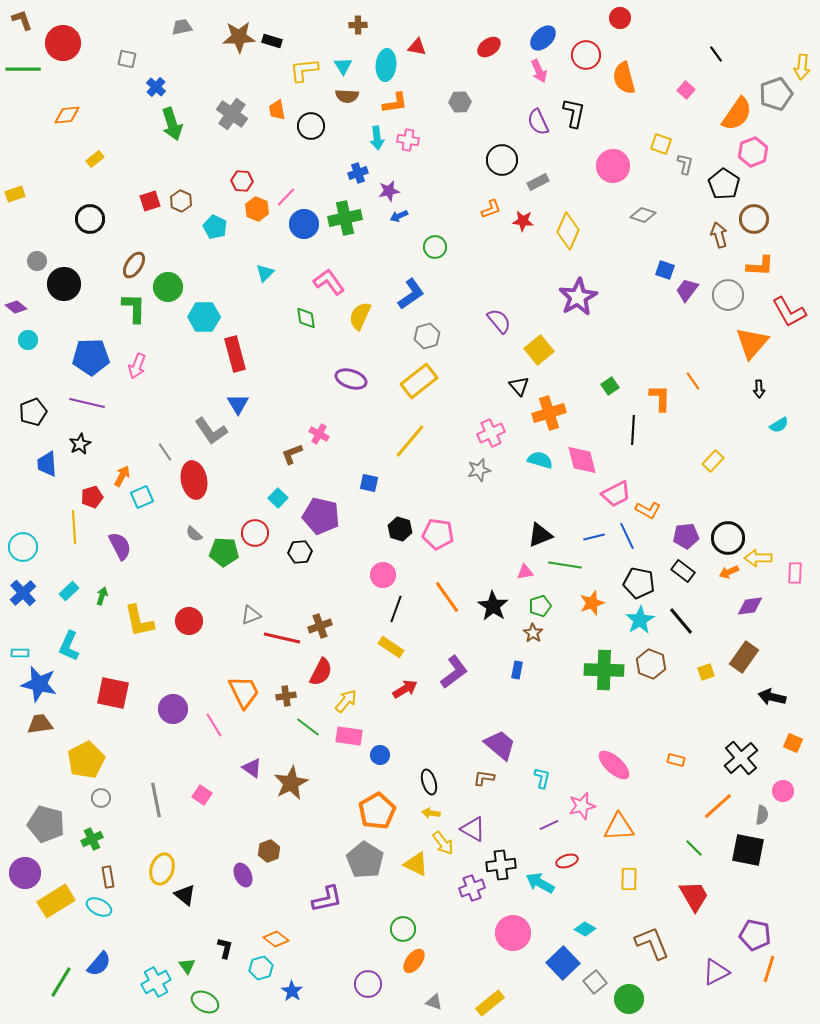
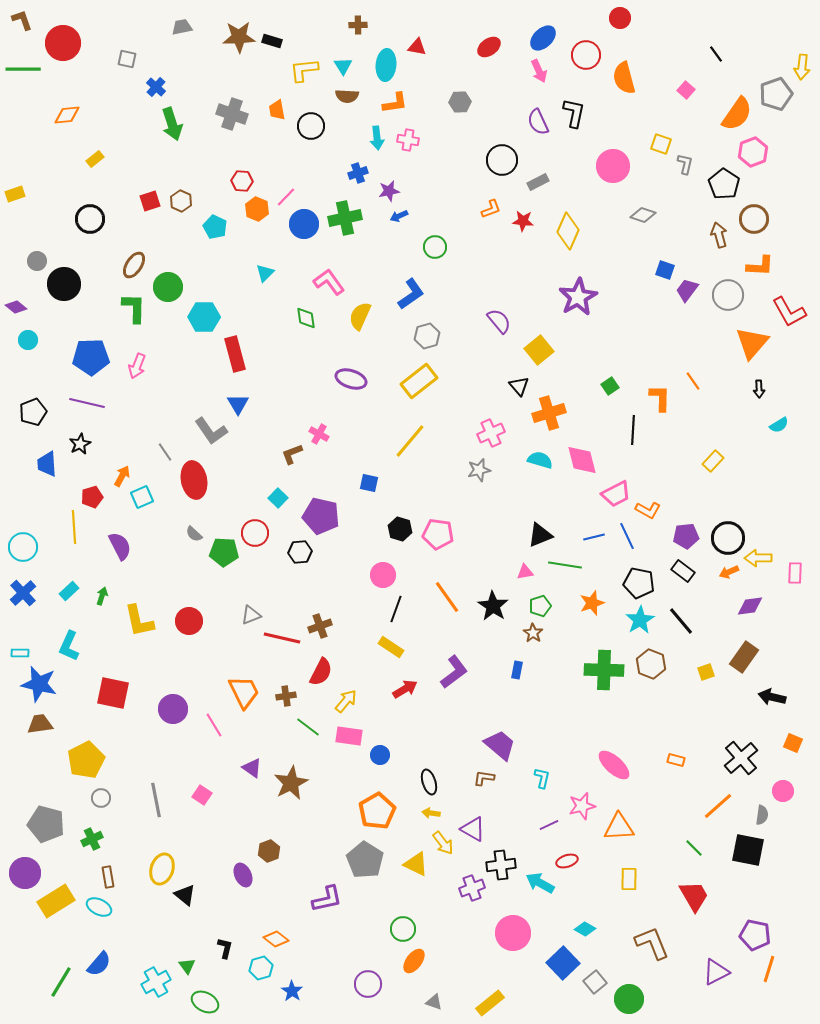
gray cross at (232, 114): rotated 16 degrees counterclockwise
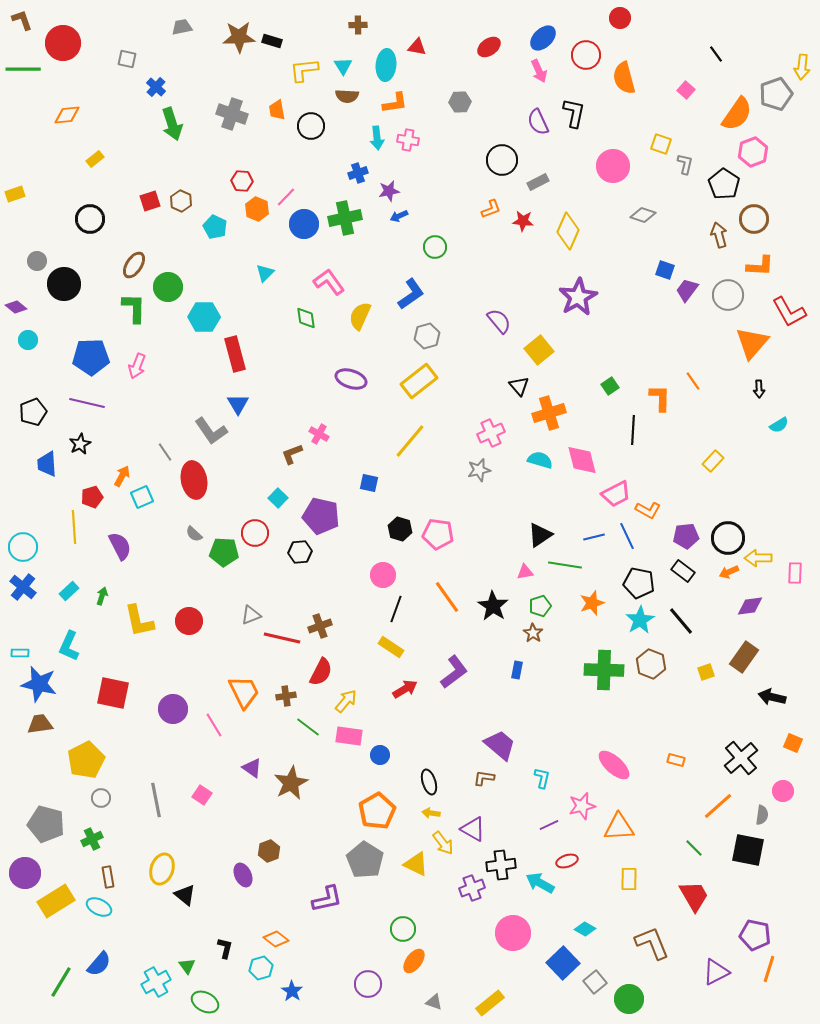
black triangle at (540, 535): rotated 12 degrees counterclockwise
blue cross at (23, 593): moved 6 px up; rotated 8 degrees counterclockwise
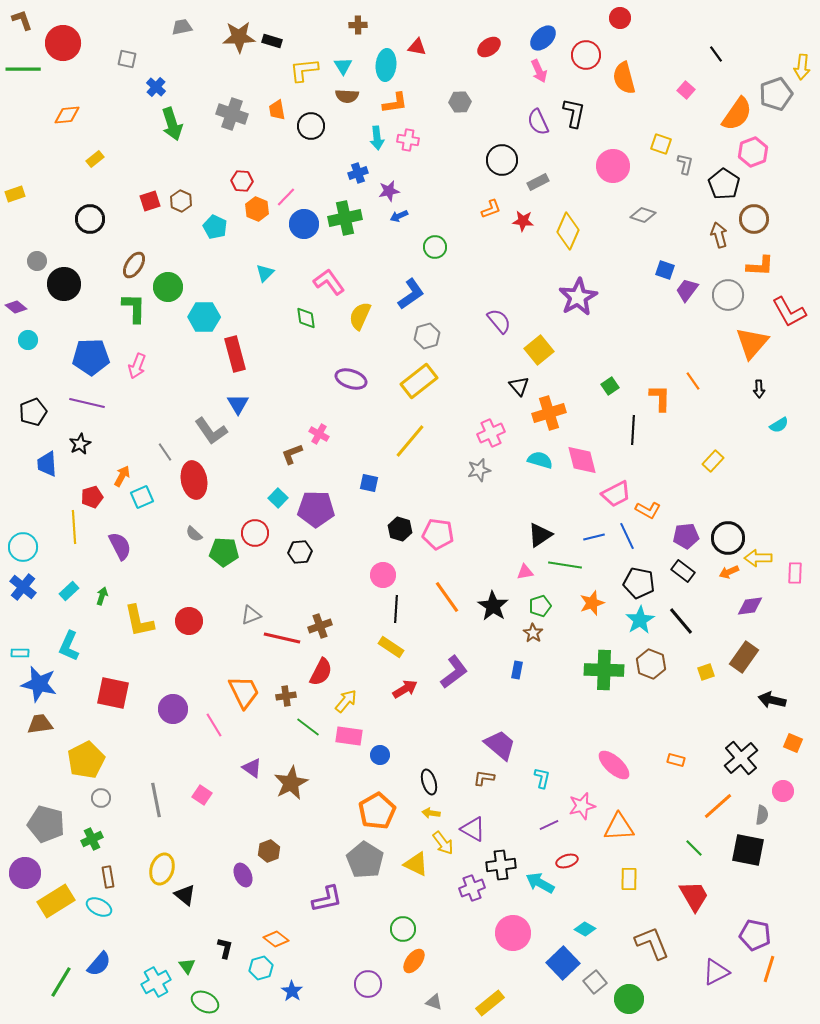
purple pentagon at (321, 516): moved 5 px left, 7 px up; rotated 12 degrees counterclockwise
black line at (396, 609): rotated 16 degrees counterclockwise
black arrow at (772, 697): moved 3 px down
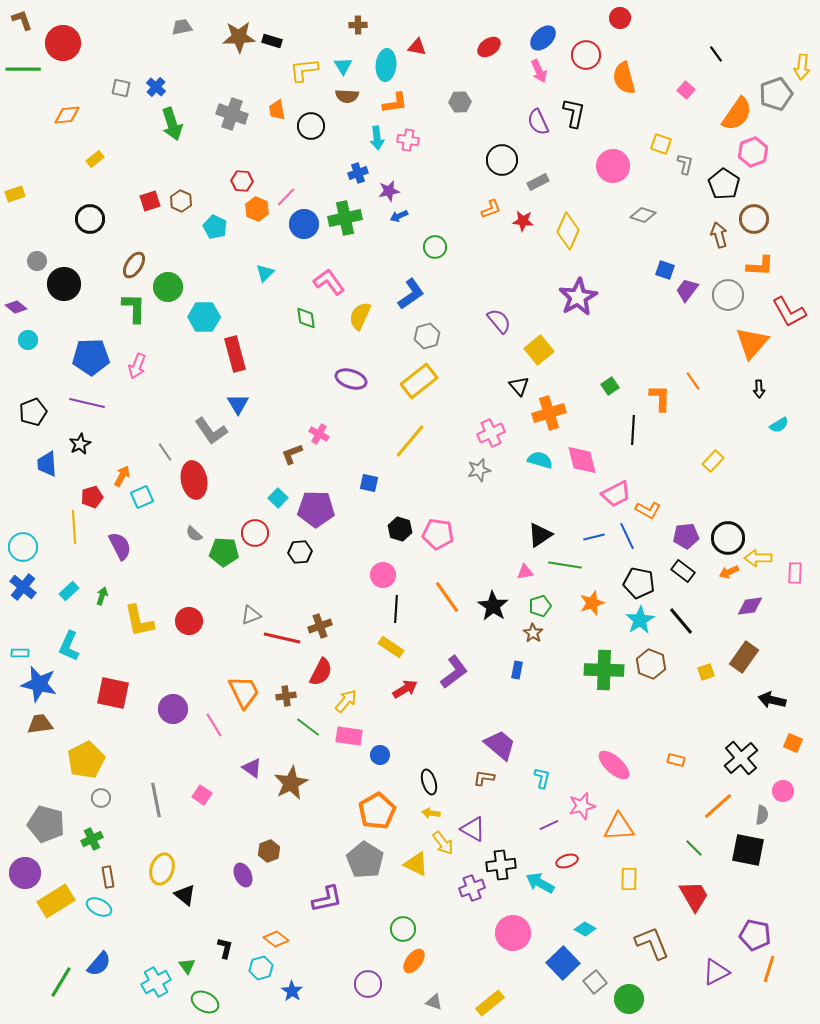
gray square at (127, 59): moved 6 px left, 29 px down
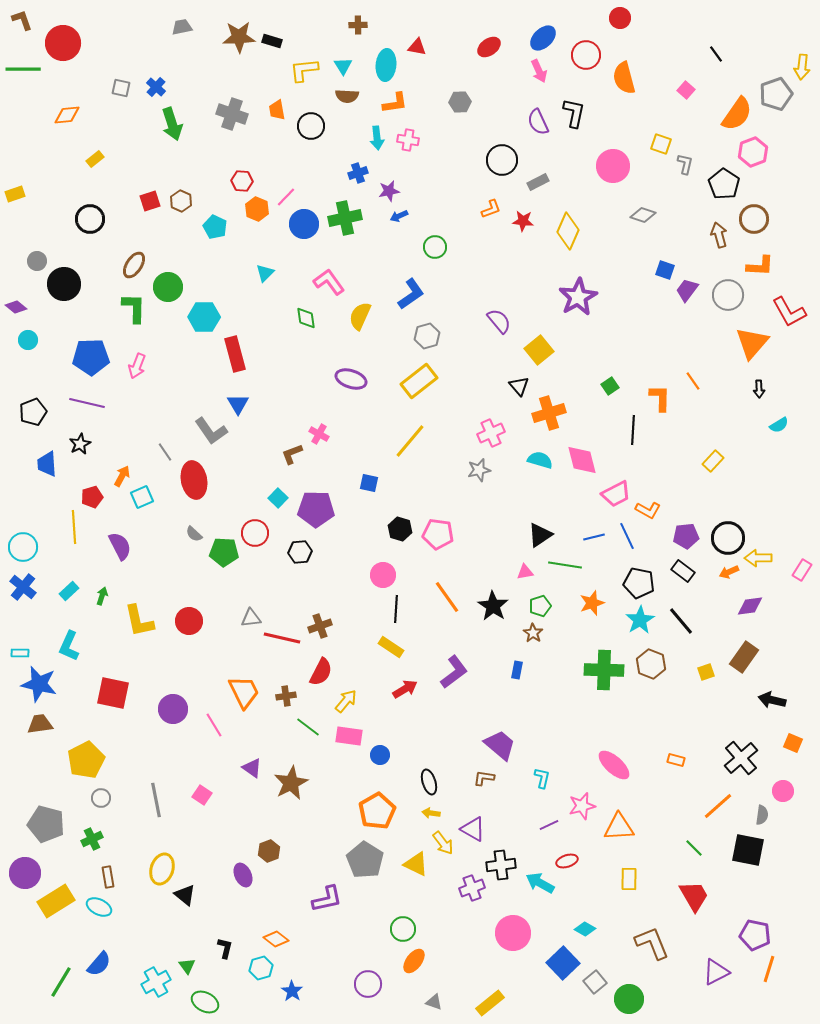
pink rectangle at (795, 573): moved 7 px right, 3 px up; rotated 30 degrees clockwise
gray triangle at (251, 615): moved 3 px down; rotated 15 degrees clockwise
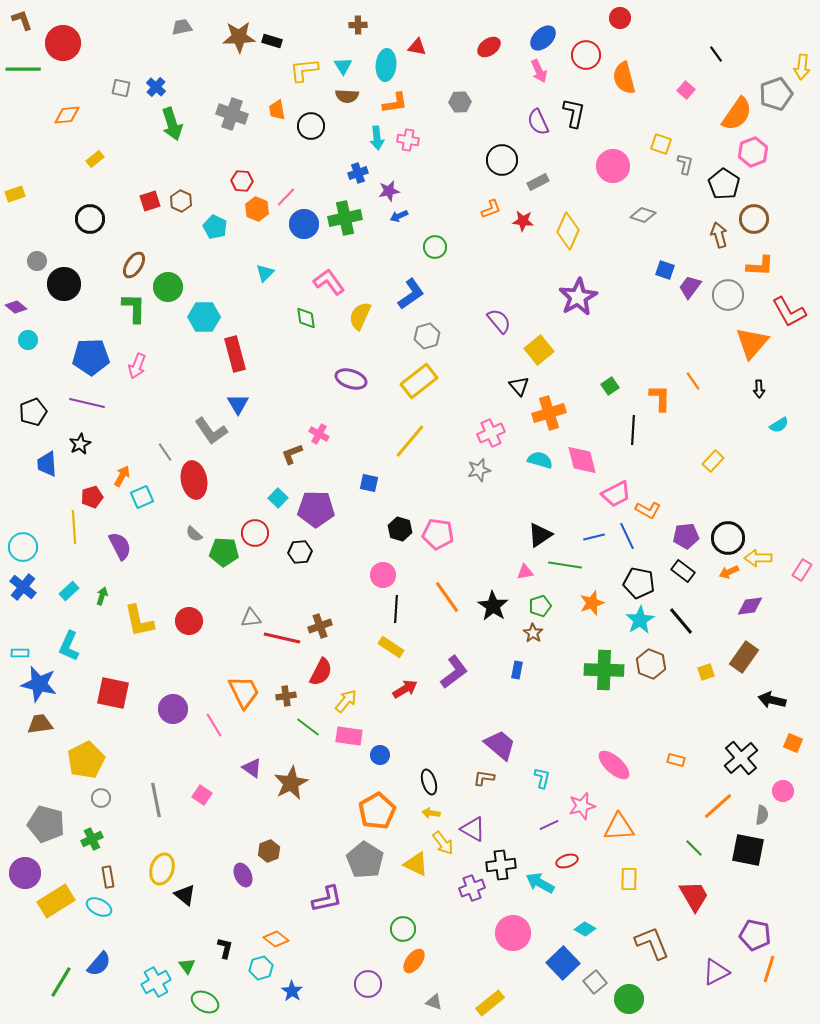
purple trapezoid at (687, 290): moved 3 px right, 3 px up
